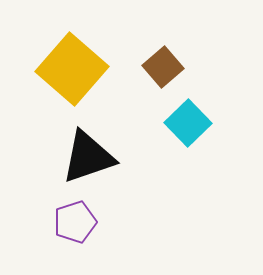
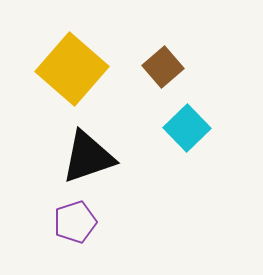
cyan square: moved 1 px left, 5 px down
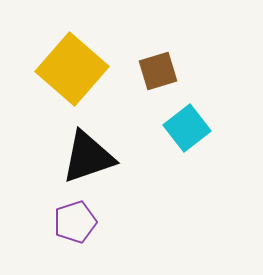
brown square: moved 5 px left, 4 px down; rotated 24 degrees clockwise
cyan square: rotated 6 degrees clockwise
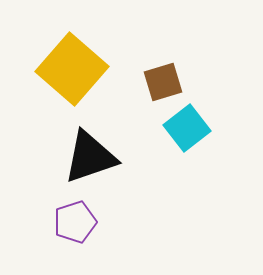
brown square: moved 5 px right, 11 px down
black triangle: moved 2 px right
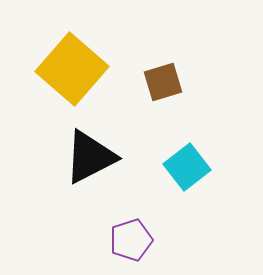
cyan square: moved 39 px down
black triangle: rotated 8 degrees counterclockwise
purple pentagon: moved 56 px right, 18 px down
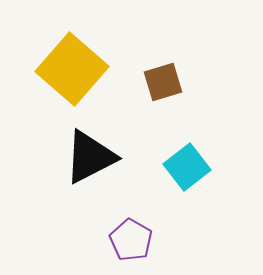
purple pentagon: rotated 24 degrees counterclockwise
